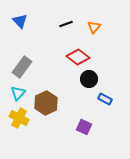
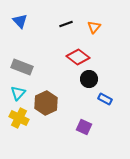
gray rectangle: rotated 75 degrees clockwise
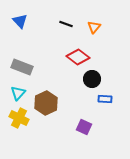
black line: rotated 40 degrees clockwise
black circle: moved 3 px right
blue rectangle: rotated 24 degrees counterclockwise
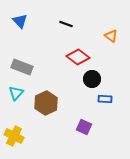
orange triangle: moved 17 px right, 9 px down; rotated 32 degrees counterclockwise
cyan triangle: moved 2 px left
yellow cross: moved 5 px left, 18 px down
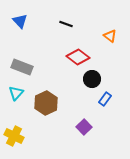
orange triangle: moved 1 px left
blue rectangle: rotated 56 degrees counterclockwise
purple square: rotated 21 degrees clockwise
